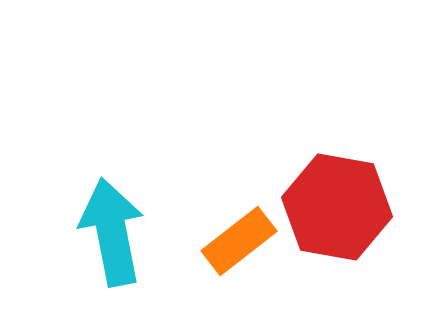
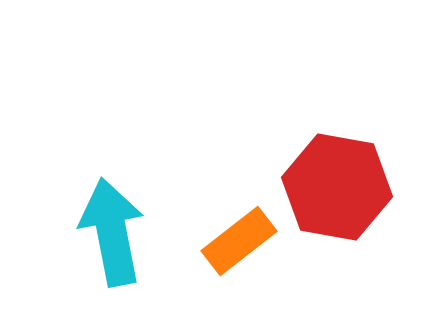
red hexagon: moved 20 px up
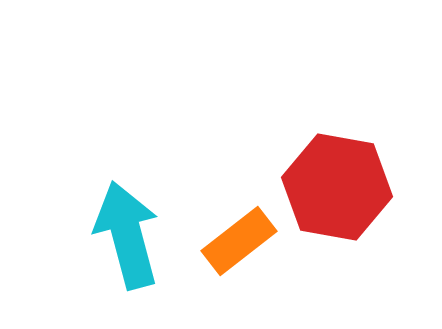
cyan arrow: moved 15 px right, 3 px down; rotated 4 degrees counterclockwise
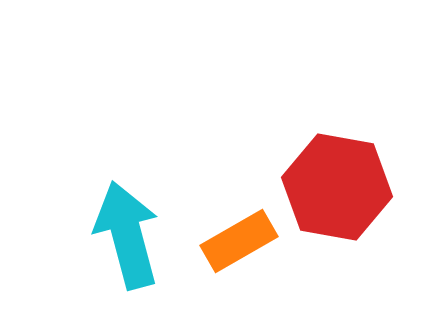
orange rectangle: rotated 8 degrees clockwise
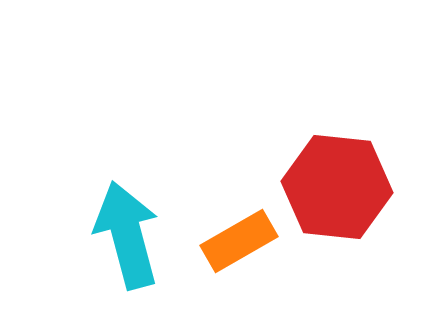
red hexagon: rotated 4 degrees counterclockwise
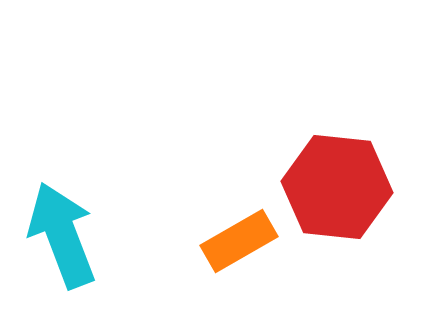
cyan arrow: moved 65 px left; rotated 6 degrees counterclockwise
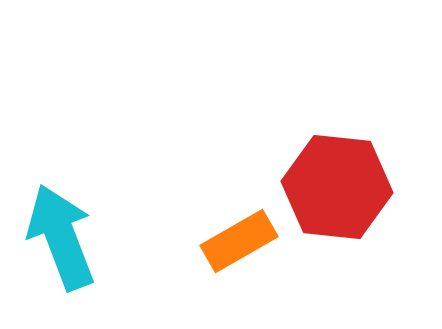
cyan arrow: moved 1 px left, 2 px down
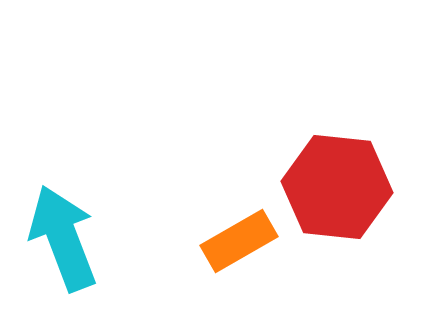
cyan arrow: moved 2 px right, 1 px down
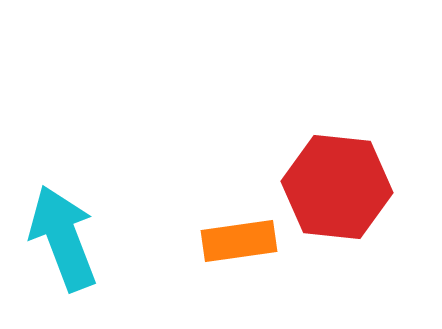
orange rectangle: rotated 22 degrees clockwise
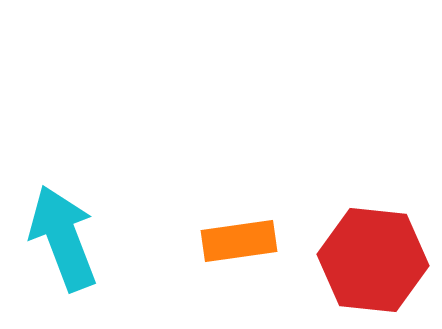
red hexagon: moved 36 px right, 73 px down
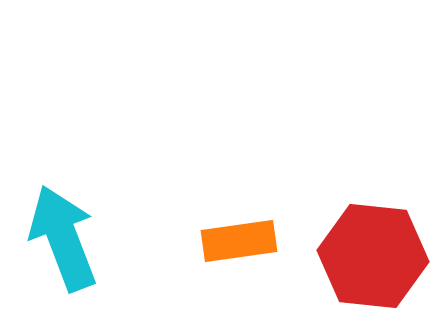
red hexagon: moved 4 px up
